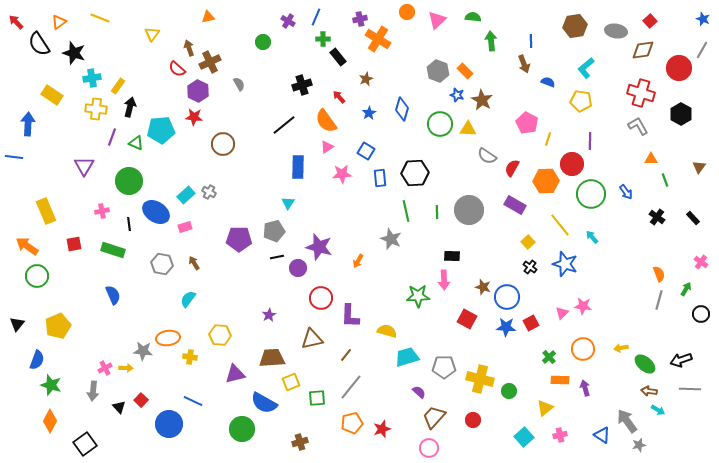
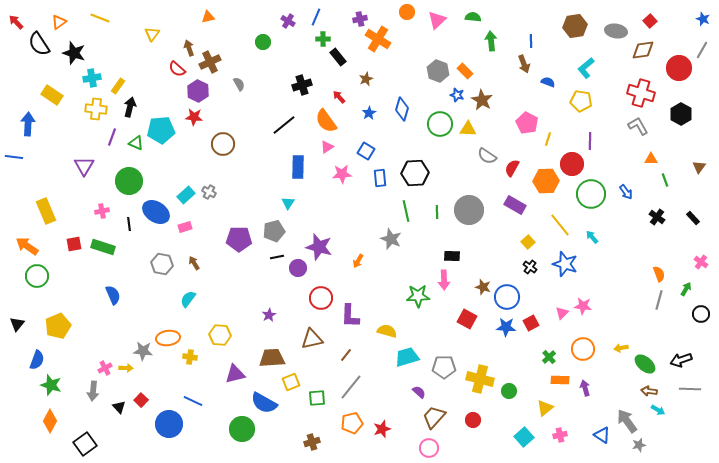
green rectangle at (113, 250): moved 10 px left, 3 px up
brown cross at (300, 442): moved 12 px right
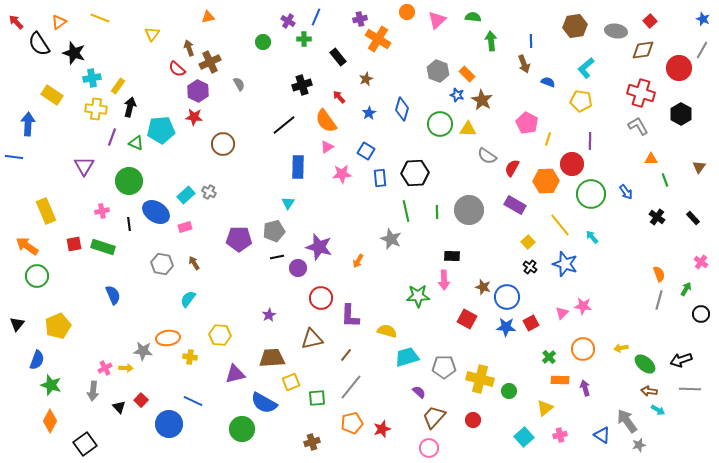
green cross at (323, 39): moved 19 px left
orange rectangle at (465, 71): moved 2 px right, 3 px down
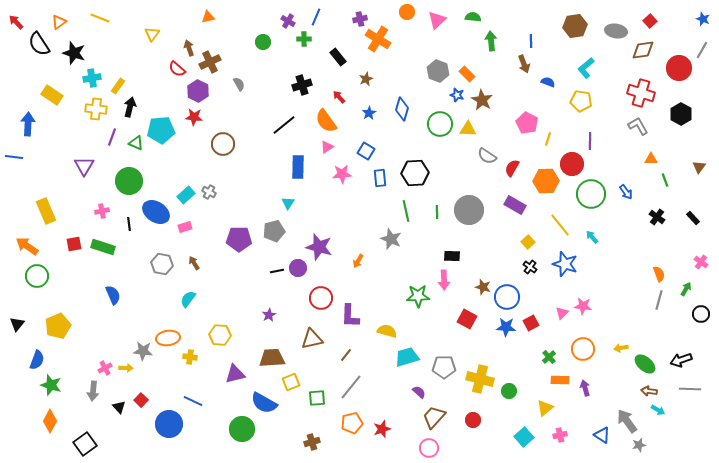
black line at (277, 257): moved 14 px down
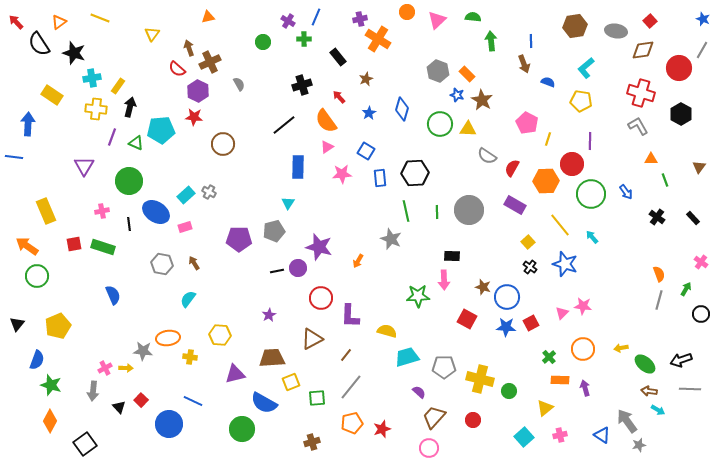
brown triangle at (312, 339): rotated 15 degrees counterclockwise
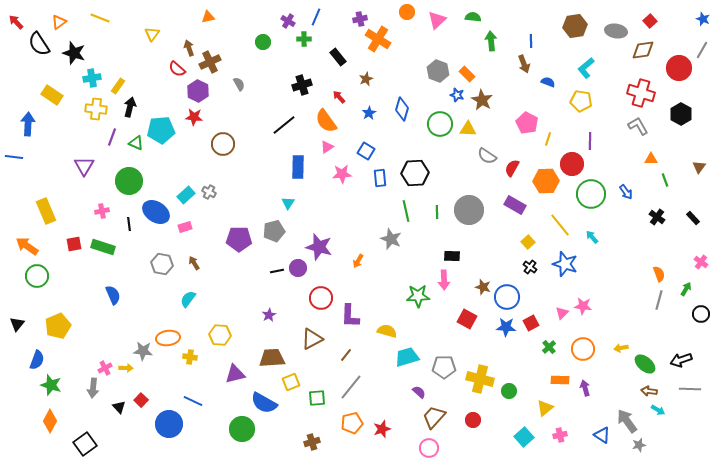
green cross at (549, 357): moved 10 px up
gray arrow at (93, 391): moved 3 px up
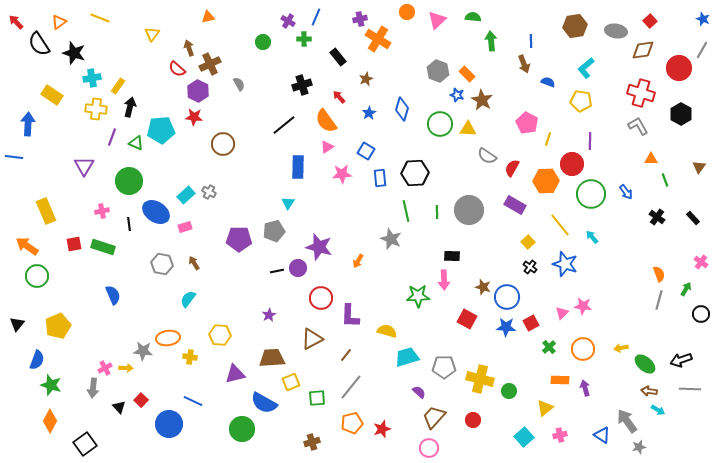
brown cross at (210, 62): moved 2 px down
gray star at (639, 445): moved 2 px down
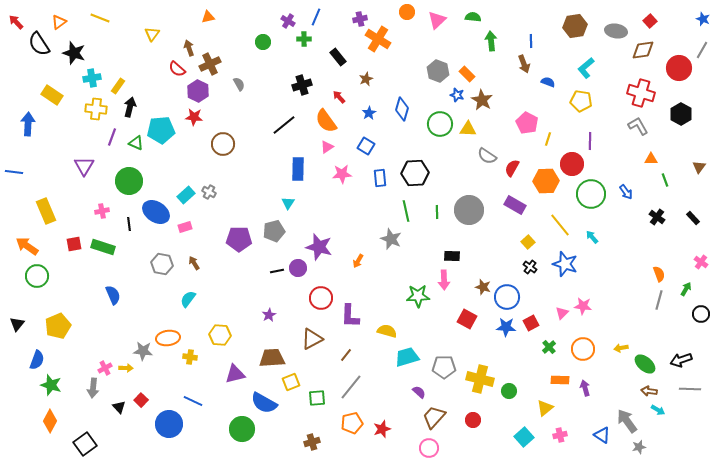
blue square at (366, 151): moved 5 px up
blue line at (14, 157): moved 15 px down
blue rectangle at (298, 167): moved 2 px down
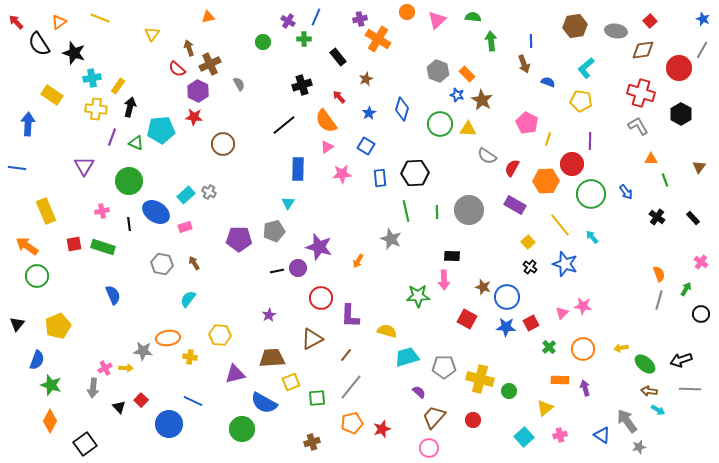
blue line at (14, 172): moved 3 px right, 4 px up
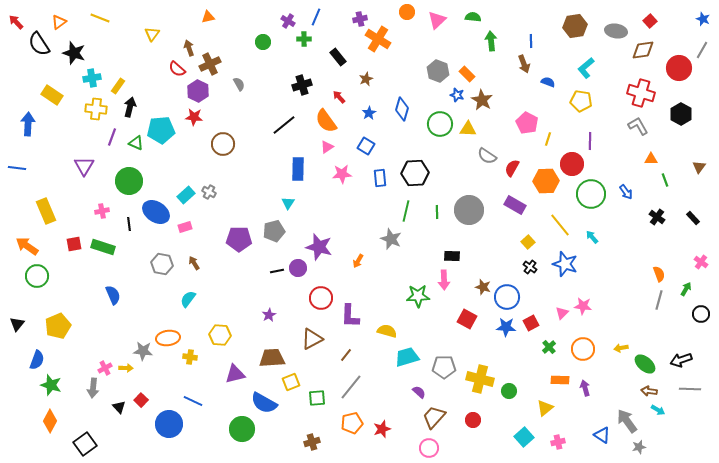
green line at (406, 211): rotated 25 degrees clockwise
pink cross at (560, 435): moved 2 px left, 7 px down
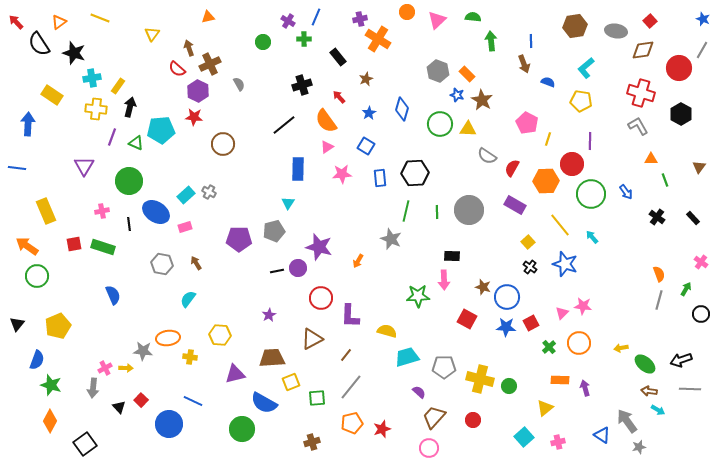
brown arrow at (194, 263): moved 2 px right
orange circle at (583, 349): moved 4 px left, 6 px up
green circle at (509, 391): moved 5 px up
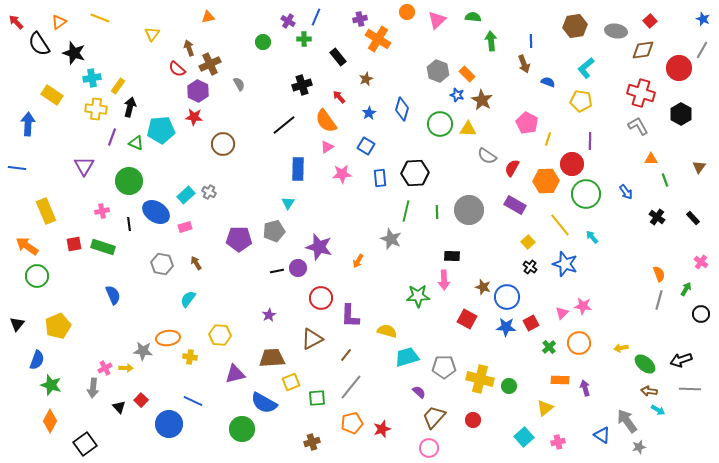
green circle at (591, 194): moved 5 px left
